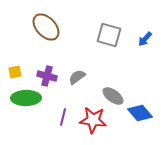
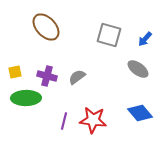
gray ellipse: moved 25 px right, 27 px up
purple line: moved 1 px right, 4 px down
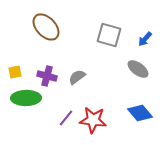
purple line: moved 2 px right, 3 px up; rotated 24 degrees clockwise
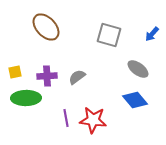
blue arrow: moved 7 px right, 5 px up
purple cross: rotated 18 degrees counterclockwise
blue diamond: moved 5 px left, 13 px up
purple line: rotated 48 degrees counterclockwise
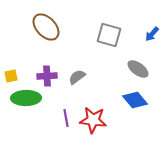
yellow square: moved 4 px left, 4 px down
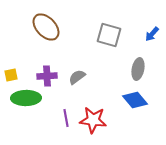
gray ellipse: rotated 65 degrees clockwise
yellow square: moved 1 px up
